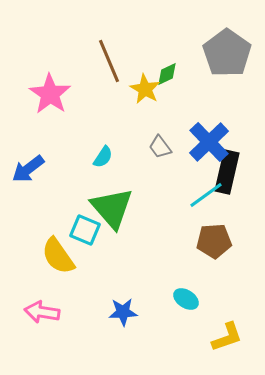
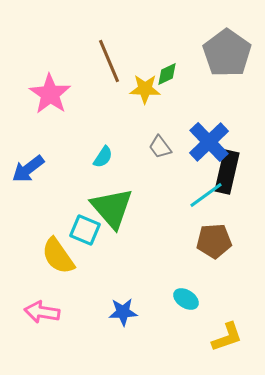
yellow star: rotated 28 degrees counterclockwise
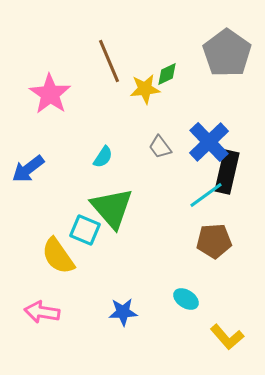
yellow star: rotated 8 degrees counterclockwise
yellow L-shape: rotated 68 degrees clockwise
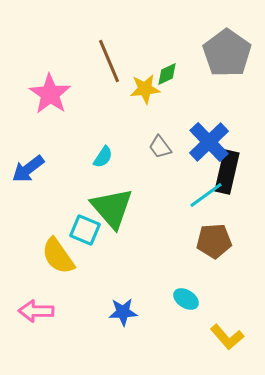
pink arrow: moved 6 px left, 1 px up; rotated 8 degrees counterclockwise
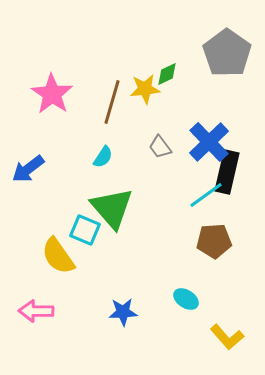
brown line: moved 3 px right, 41 px down; rotated 39 degrees clockwise
pink star: moved 2 px right
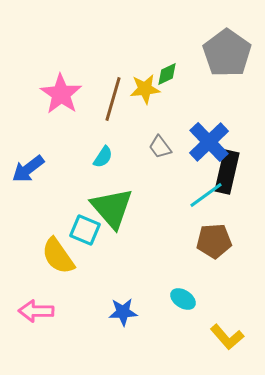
pink star: moved 9 px right
brown line: moved 1 px right, 3 px up
cyan ellipse: moved 3 px left
